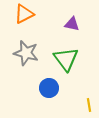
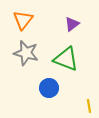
orange triangle: moved 1 px left, 6 px down; rotated 25 degrees counterclockwise
purple triangle: rotated 49 degrees counterclockwise
green triangle: rotated 32 degrees counterclockwise
yellow line: moved 1 px down
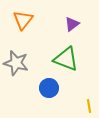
gray star: moved 10 px left, 10 px down
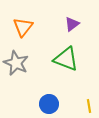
orange triangle: moved 7 px down
gray star: rotated 10 degrees clockwise
blue circle: moved 16 px down
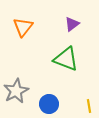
gray star: moved 28 px down; rotated 20 degrees clockwise
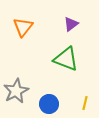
purple triangle: moved 1 px left
yellow line: moved 4 px left, 3 px up; rotated 24 degrees clockwise
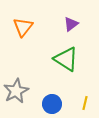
green triangle: rotated 12 degrees clockwise
blue circle: moved 3 px right
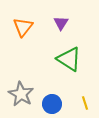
purple triangle: moved 10 px left, 1 px up; rotated 21 degrees counterclockwise
green triangle: moved 3 px right
gray star: moved 5 px right, 3 px down; rotated 15 degrees counterclockwise
yellow line: rotated 32 degrees counterclockwise
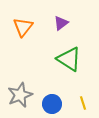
purple triangle: rotated 21 degrees clockwise
gray star: moved 1 px left, 1 px down; rotated 20 degrees clockwise
yellow line: moved 2 px left
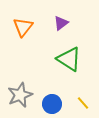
yellow line: rotated 24 degrees counterclockwise
